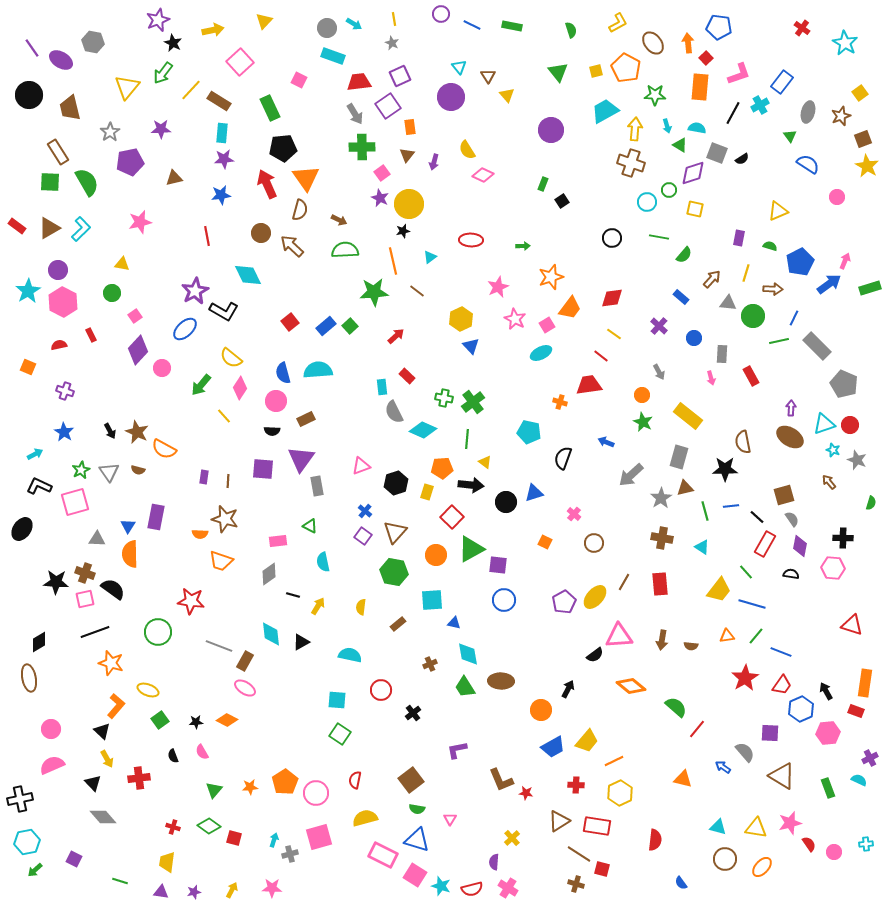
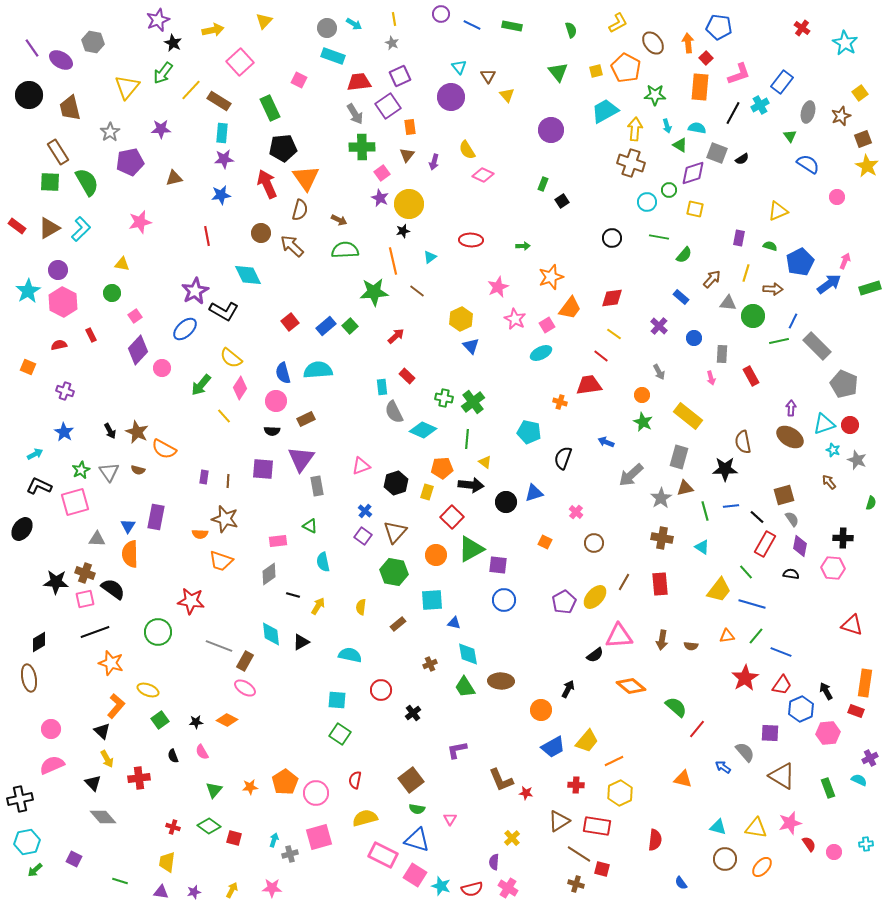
blue line at (794, 318): moved 1 px left, 3 px down
pink cross at (574, 514): moved 2 px right, 2 px up
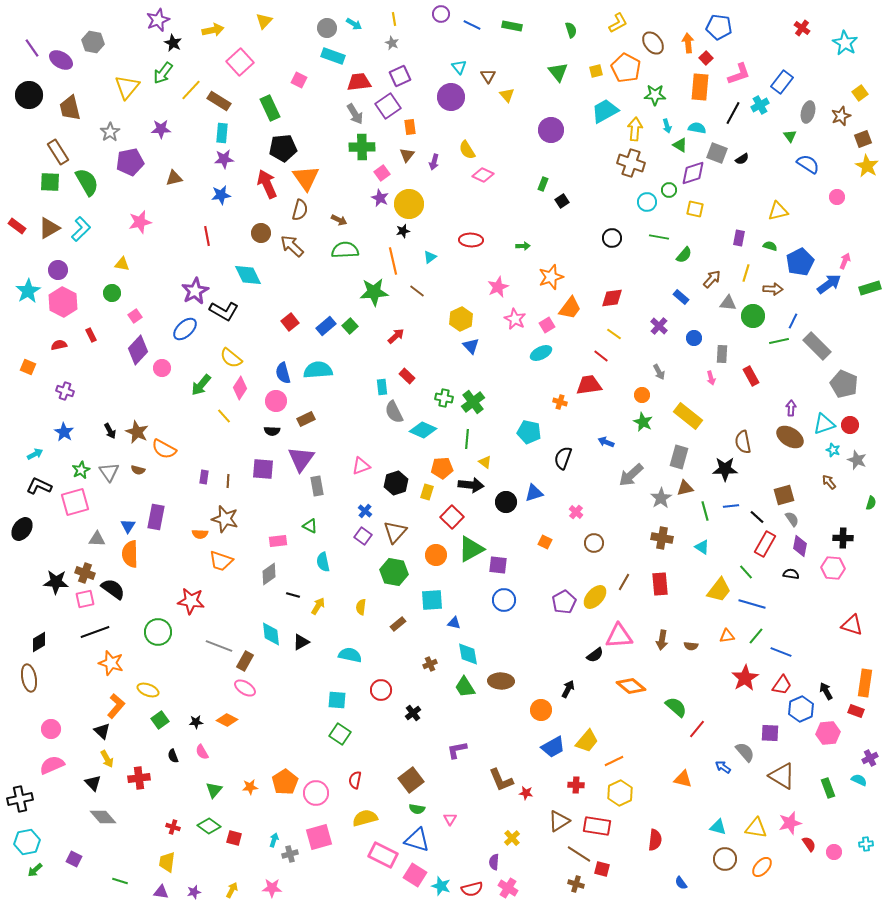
yellow triangle at (778, 211): rotated 10 degrees clockwise
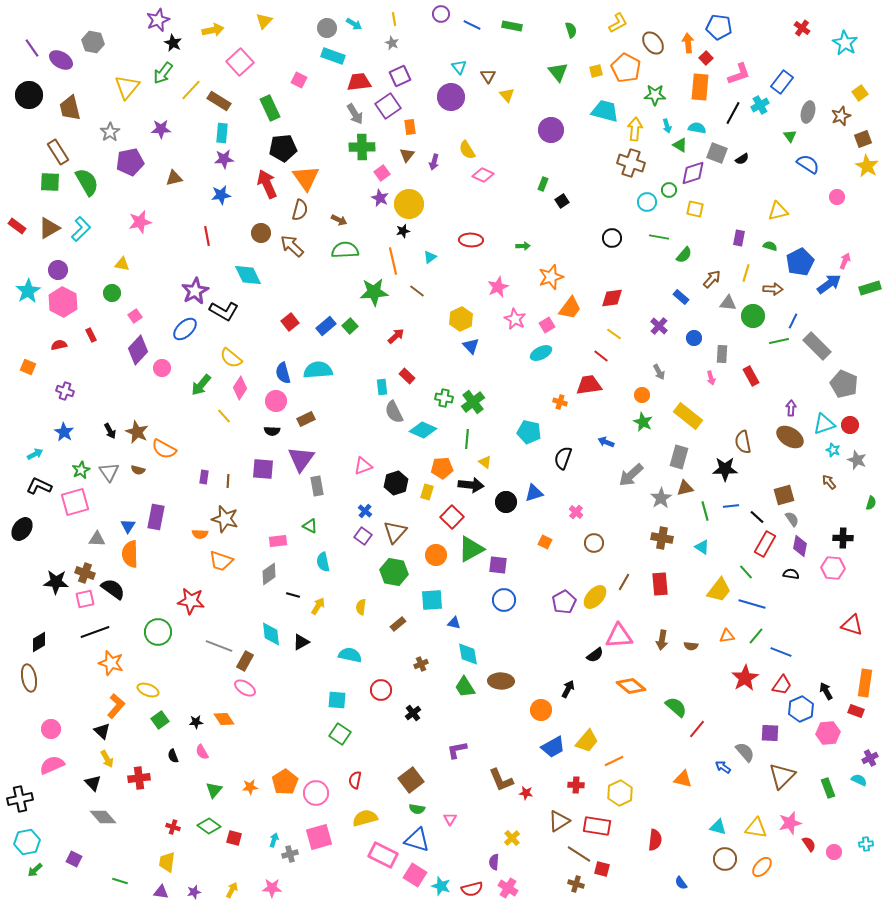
cyan trapezoid at (605, 111): rotated 44 degrees clockwise
pink triangle at (361, 466): moved 2 px right
brown cross at (430, 664): moved 9 px left
orange diamond at (227, 720): moved 3 px left, 1 px up; rotated 30 degrees clockwise
brown triangle at (782, 776): rotated 44 degrees clockwise
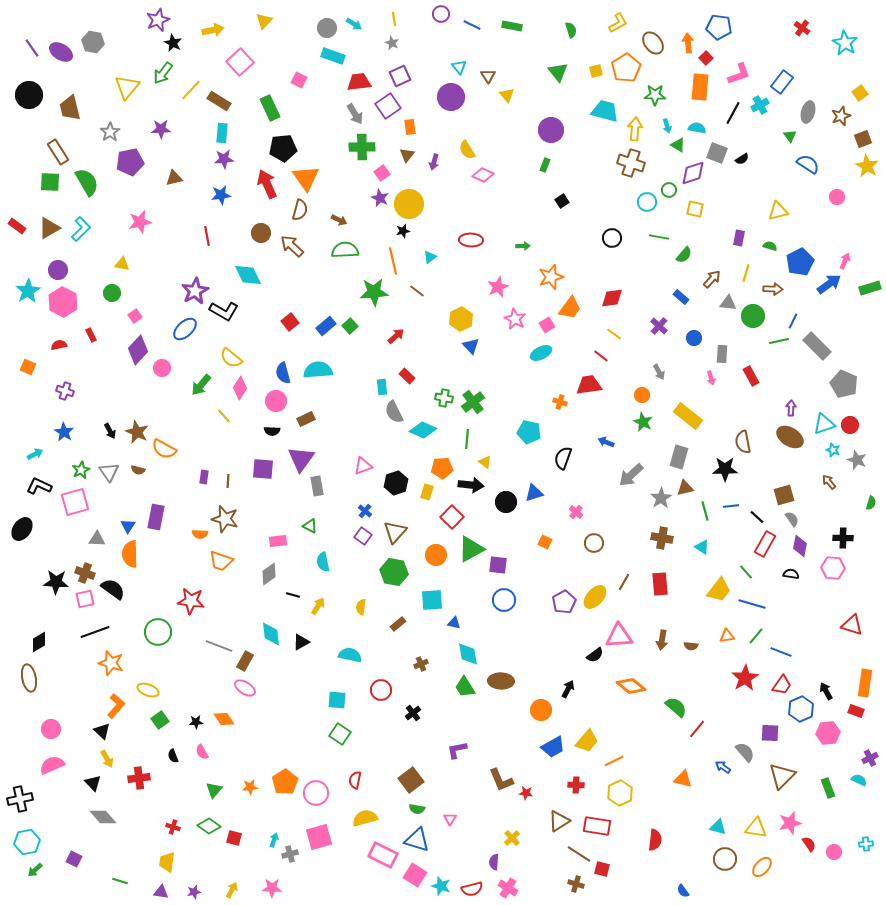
purple ellipse at (61, 60): moved 8 px up
orange pentagon at (626, 68): rotated 12 degrees clockwise
green triangle at (680, 145): moved 2 px left
green rectangle at (543, 184): moved 2 px right, 19 px up
blue semicircle at (681, 883): moved 2 px right, 8 px down
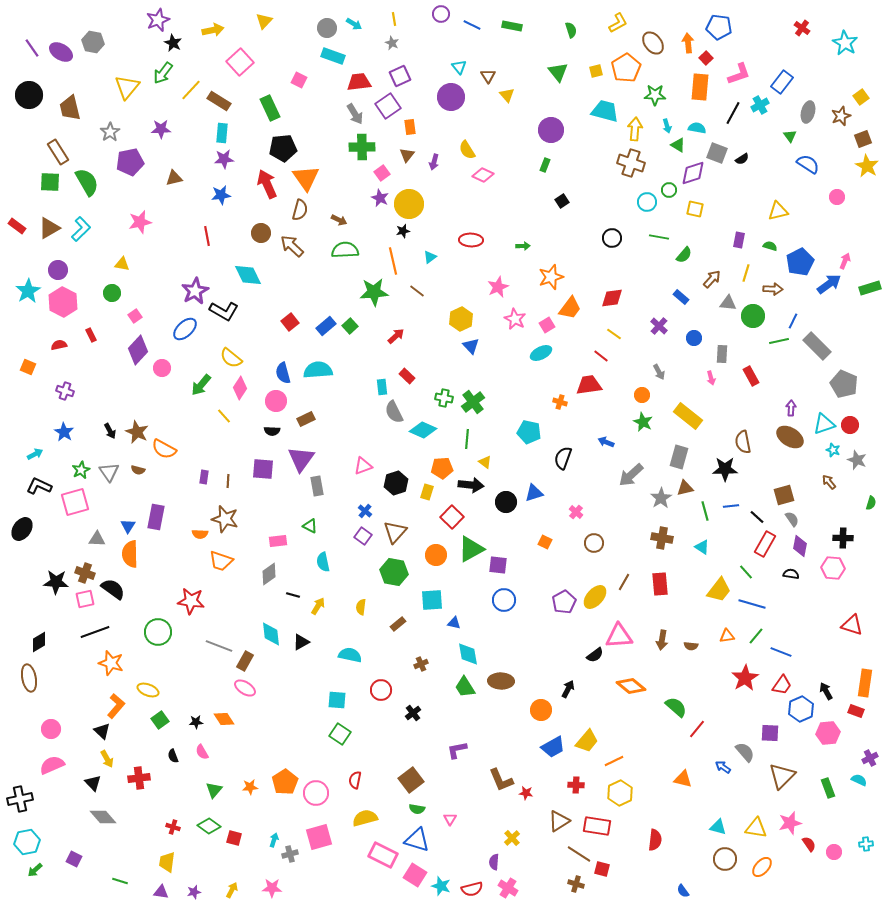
yellow square at (860, 93): moved 1 px right, 4 px down
purple rectangle at (739, 238): moved 2 px down
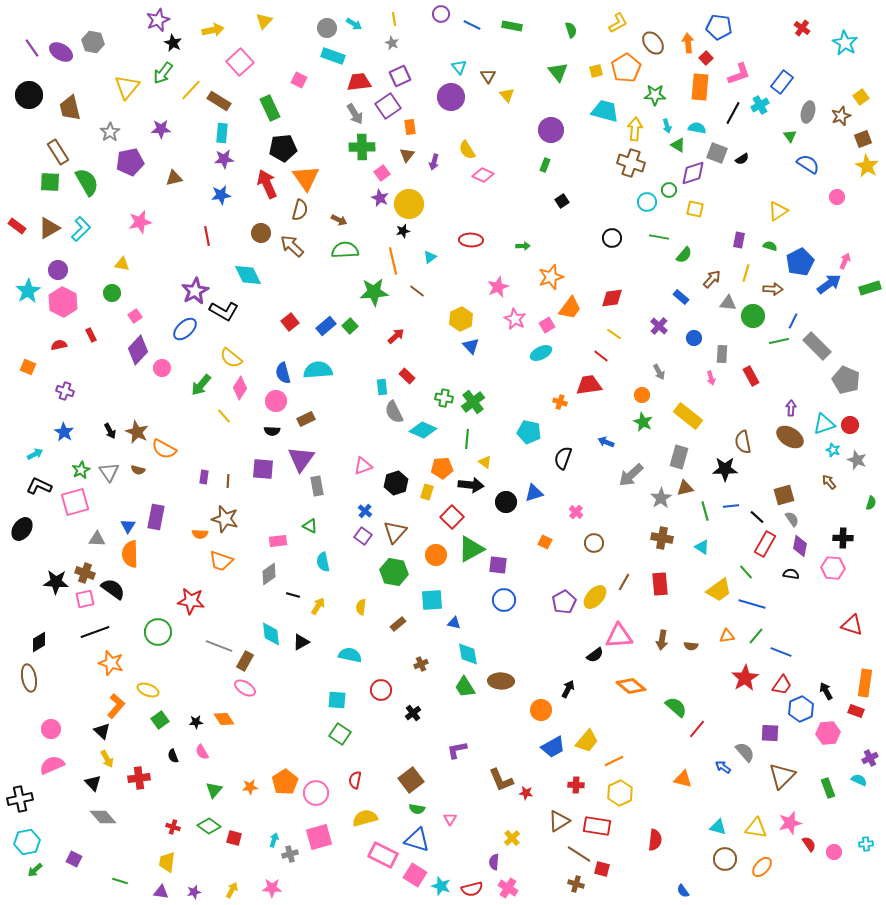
yellow triangle at (778, 211): rotated 20 degrees counterclockwise
gray pentagon at (844, 384): moved 2 px right, 4 px up
yellow trapezoid at (719, 590): rotated 16 degrees clockwise
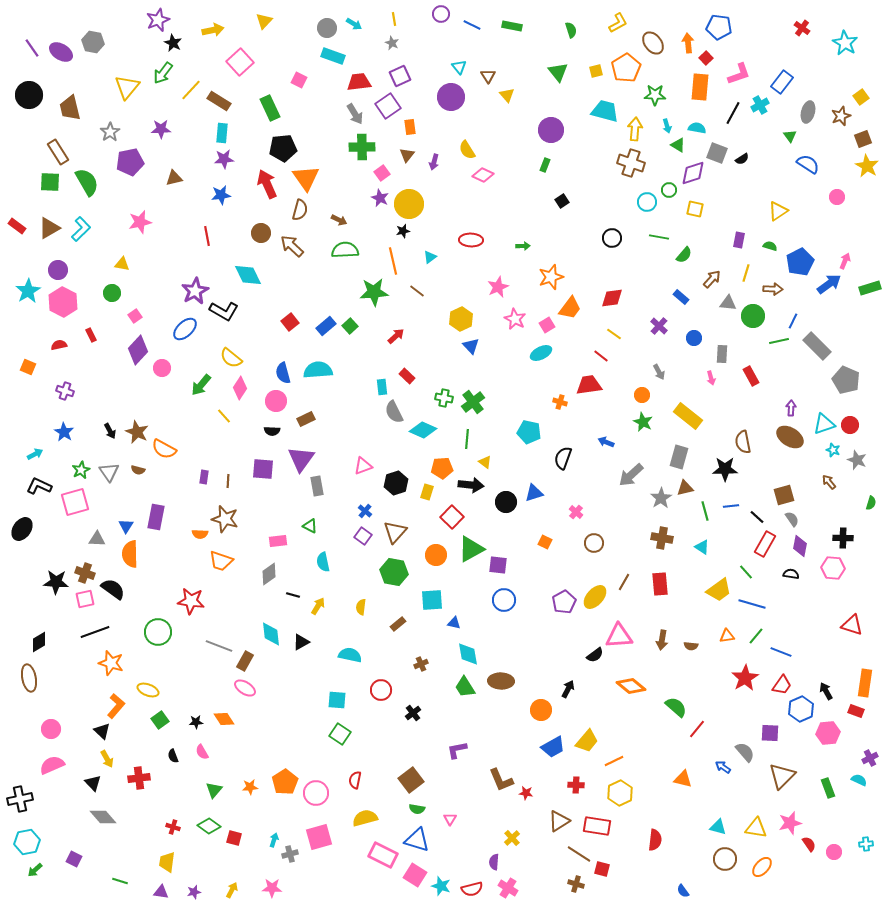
blue triangle at (128, 526): moved 2 px left
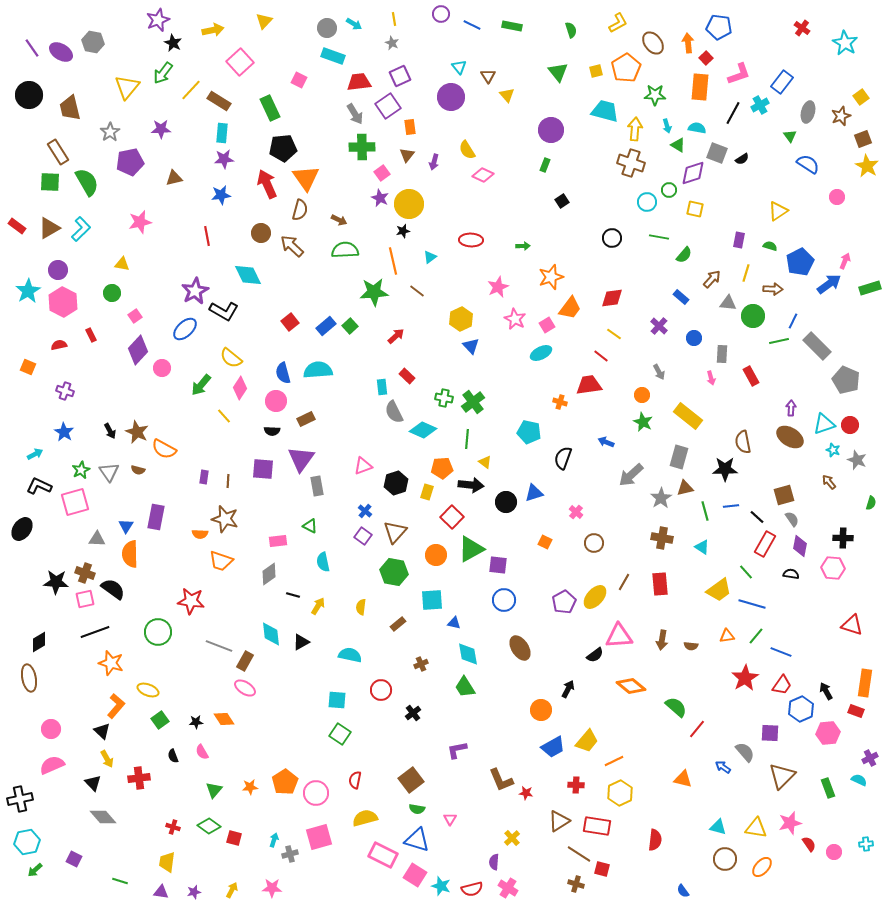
brown ellipse at (501, 681): moved 19 px right, 33 px up; rotated 55 degrees clockwise
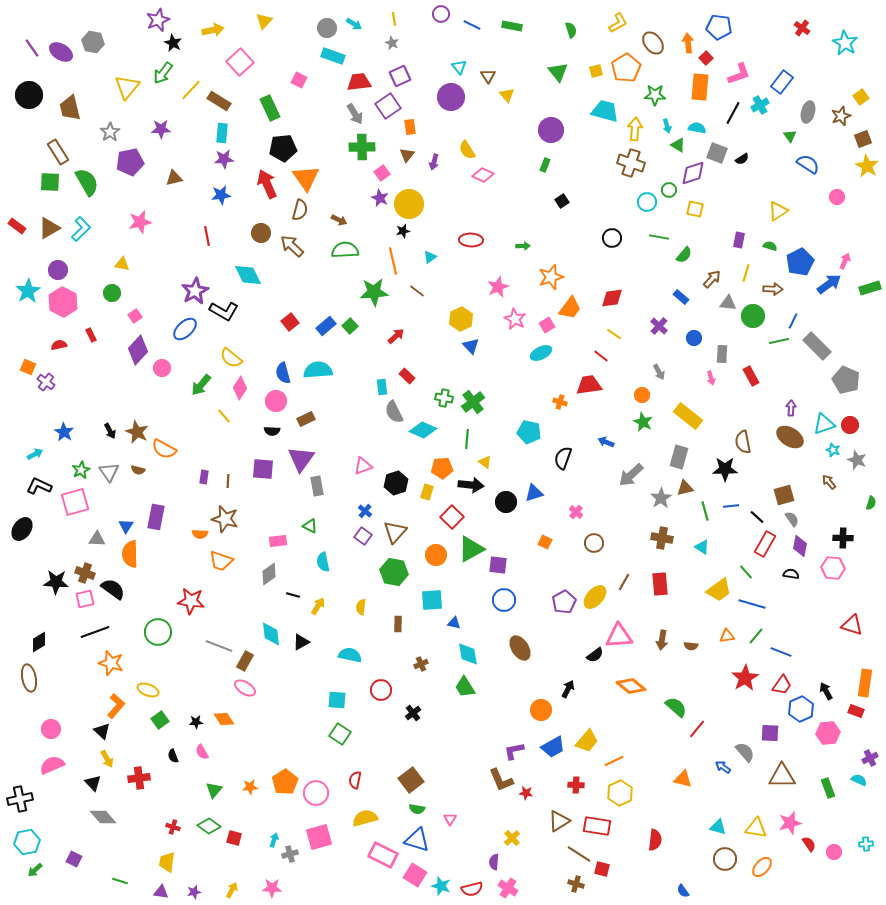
purple cross at (65, 391): moved 19 px left, 9 px up; rotated 18 degrees clockwise
brown rectangle at (398, 624): rotated 49 degrees counterclockwise
purple L-shape at (457, 750): moved 57 px right, 1 px down
brown triangle at (782, 776): rotated 44 degrees clockwise
